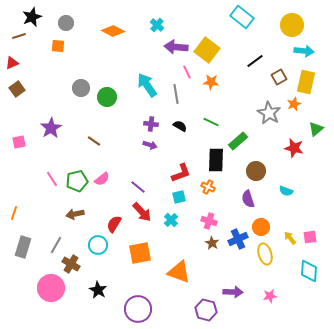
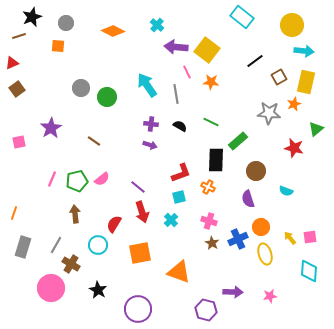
gray star at (269, 113): rotated 25 degrees counterclockwise
pink line at (52, 179): rotated 56 degrees clockwise
red arrow at (142, 212): rotated 25 degrees clockwise
brown arrow at (75, 214): rotated 96 degrees clockwise
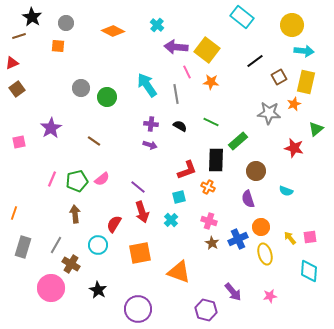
black star at (32, 17): rotated 18 degrees counterclockwise
red L-shape at (181, 173): moved 6 px right, 3 px up
purple arrow at (233, 292): rotated 48 degrees clockwise
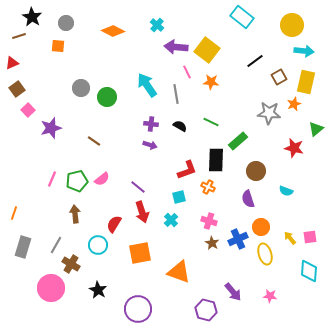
purple star at (51, 128): rotated 15 degrees clockwise
pink square at (19, 142): moved 9 px right, 32 px up; rotated 32 degrees counterclockwise
pink star at (270, 296): rotated 16 degrees clockwise
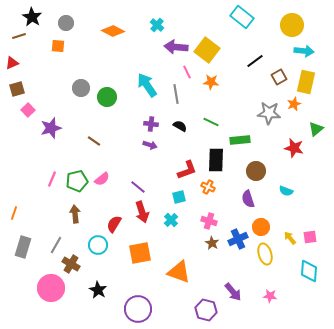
brown square at (17, 89): rotated 21 degrees clockwise
green rectangle at (238, 141): moved 2 px right, 1 px up; rotated 36 degrees clockwise
